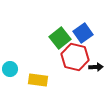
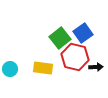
yellow rectangle: moved 5 px right, 12 px up
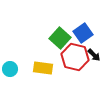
green square: rotated 10 degrees counterclockwise
black arrow: moved 2 px left, 12 px up; rotated 48 degrees clockwise
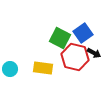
green square: rotated 15 degrees counterclockwise
black arrow: moved 2 px up; rotated 16 degrees counterclockwise
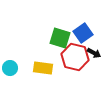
green square: rotated 10 degrees counterclockwise
cyan circle: moved 1 px up
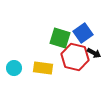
cyan circle: moved 4 px right
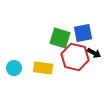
blue square: rotated 24 degrees clockwise
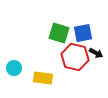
green square: moved 1 px left, 5 px up
black arrow: moved 2 px right
yellow rectangle: moved 10 px down
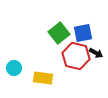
green square: rotated 35 degrees clockwise
red hexagon: moved 1 px right, 1 px up
